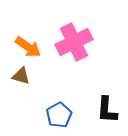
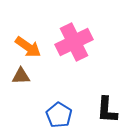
brown triangle: rotated 18 degrees counterclockwise
blue pentagon: rotated 10 degrees counterclockwise
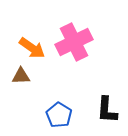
orange arrow: moved 4 px right, 1 px down
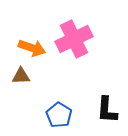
pink cross: moved 3 px up
orange arrow: rotated 16 degrees counterclockwise
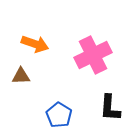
pink cross: moved 19 px right, 16 px down
orange arrow: moved 3 px right, 4 px up
black L-shape: moved 3 px right, 2 px up
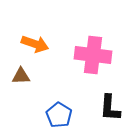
pink cross: rotated 33 degrees clockwise
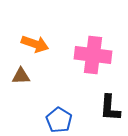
blue pentagon: moved 5 px down
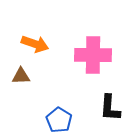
pink cross: rotated 6 degrees counterclockwise
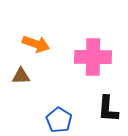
orange arrow: moved 1 px right
pink cross: moved 2 px down
black L-shape: moved 2 px left, 1 px down
